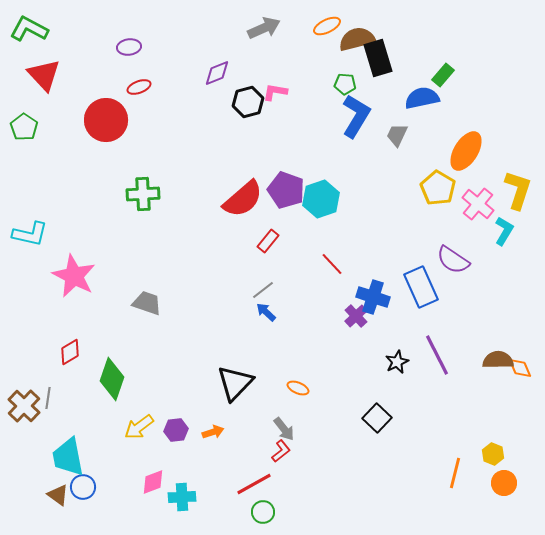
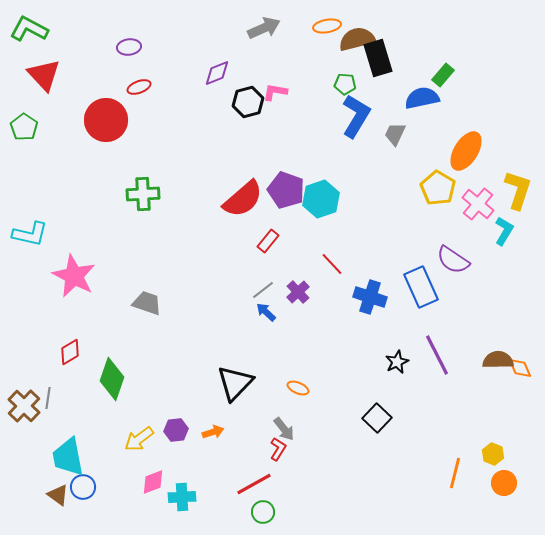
orange ellipse at (327, 26): rotated 16 degrees clockwise
gray trapezoid at (397, 135): moved 2 px left, 1 px up
blue cross at (373, 297): moved 3 px left
purple cross at (356, 316): moved 58 px left, 24 px up
yellow arrow at (139, 427): moved 12 px down
red L-shape at (281, 451): moved 3 px left, 2 px up; rotated 20 degrees counterclockwise
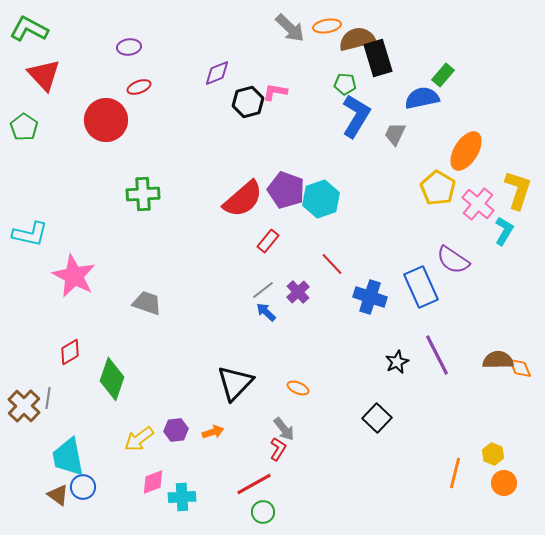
gray arrow at (264, 28): moved 26 px right; rotated 68 degrees clockwise
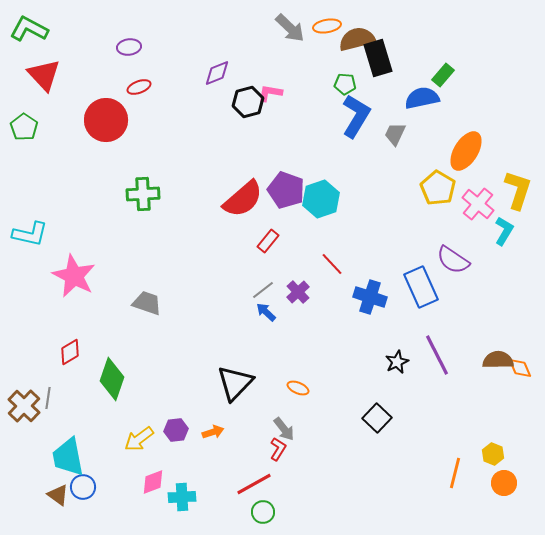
pink L-shape at (275, 92): moved 5 px left, 1 px down
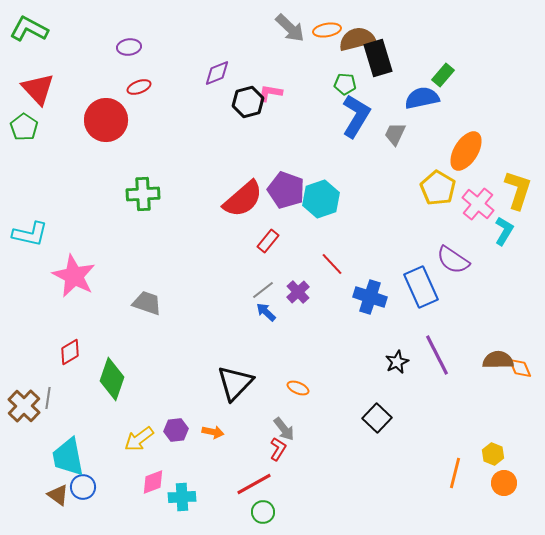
orange ellipse at (327, 26): moved 4 px down
red triangle at (44, 75): moved 6 px left, 14 px down
orange arrow at (213, 432): rotated 30 degrees clockwise
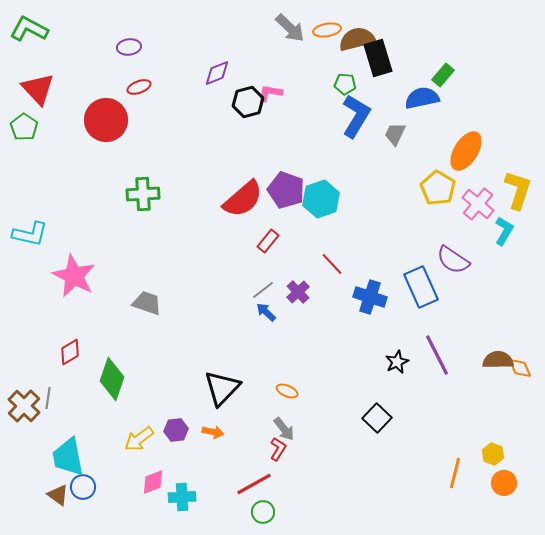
black triangle at (235, 383): moved 13 px left, 5 px down
orange ellipse at (298, 388): moved 11 px left, 3 px down
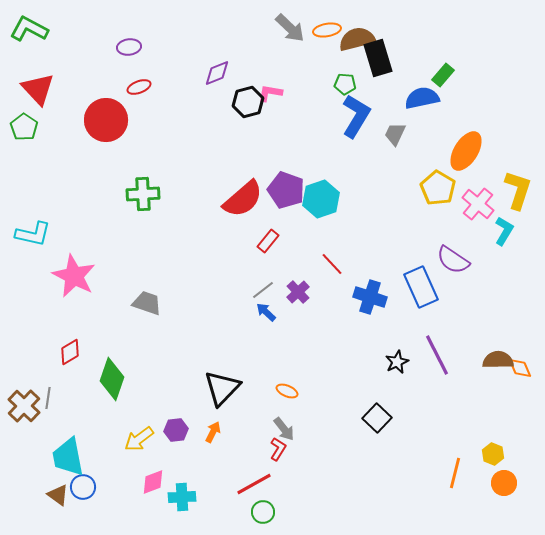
cyan L-shape at (30, 234): moved 3 px right
orange arrow at (213, 432): rotated 75 degrees counterclockwise
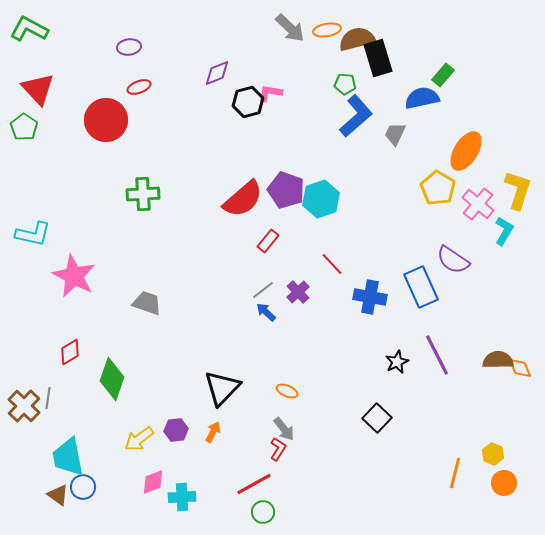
blue L-shape at (356, 116): rotated 18 degrees clockwise
blue cross at (370, 297): rotated 8 degrees counterclockwise
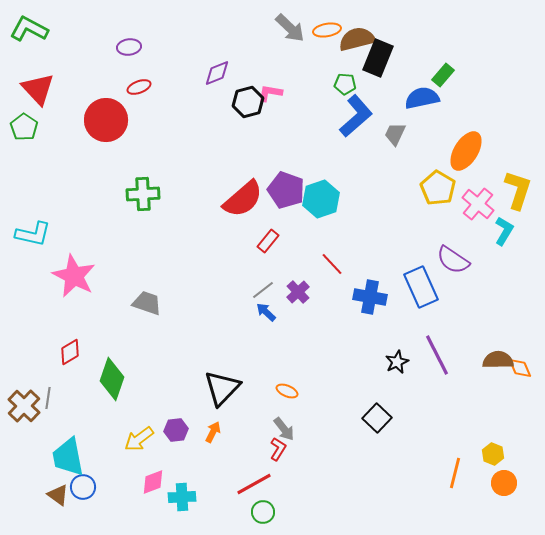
black rectangle at (378, 58): rotated 39 degrees clockwise
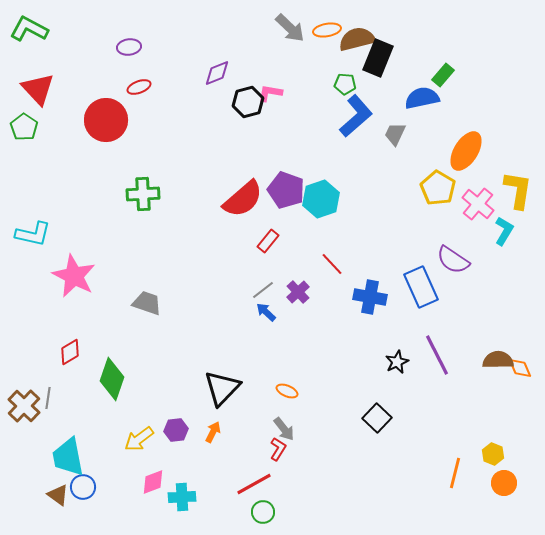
yellow L-shape at (518, 190): rotated 9 degrees counterclockwise
